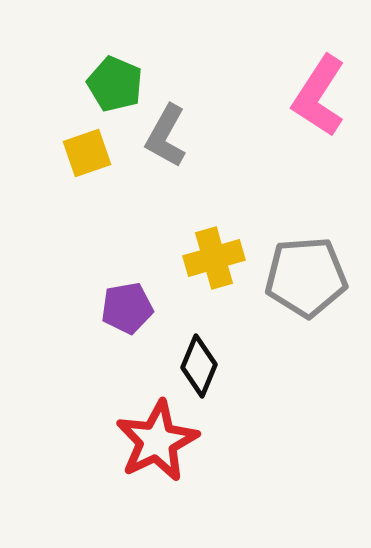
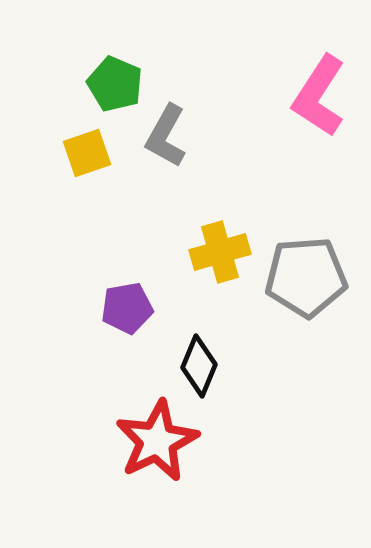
yellow cross: moved 6 px right, 6 px up
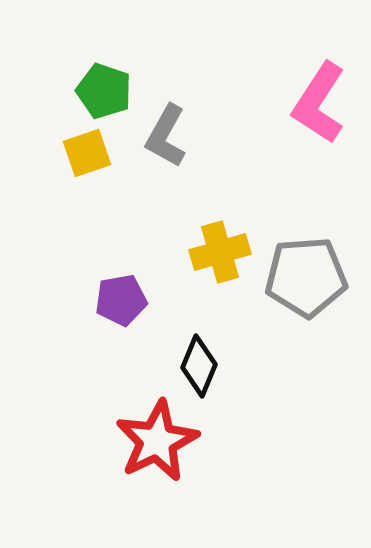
green pentagon: moved 11 px left, 7 px down; rotated 4 degrees counterclockwise
pink L-shape: moved 7 px down
purple pentagon: moved 6 px left, 8 px up
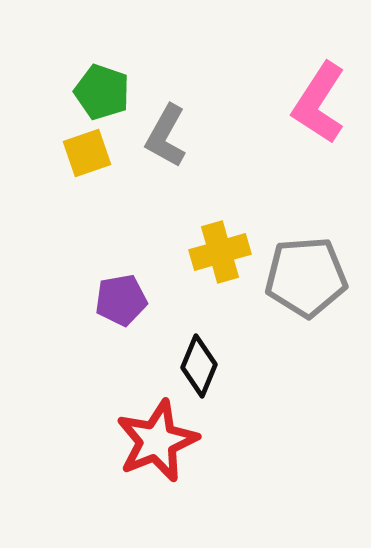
green pentagon: moved 2 px left, 1 px down
red star: rotated 4 degrees clockwise
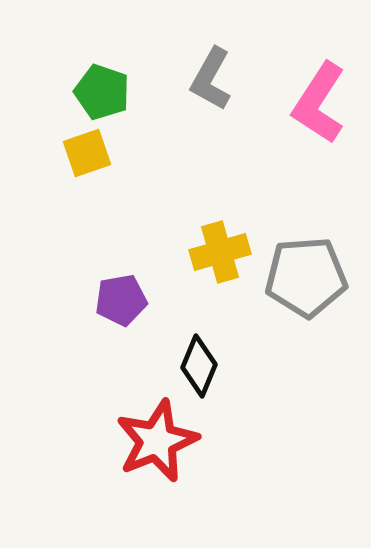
gray L-shape: moved 45 px right, 57 px up
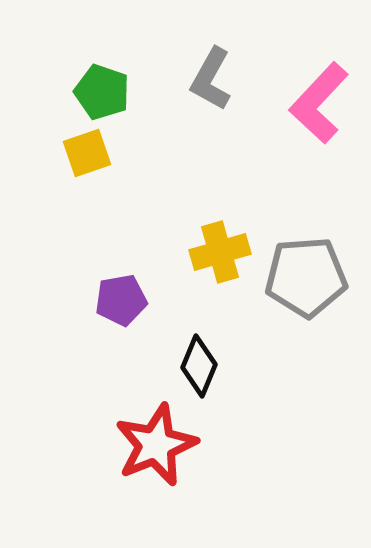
pink L-shape: rotated 10 degrees clockwise
red star: moved 1 px left, 4 px down
